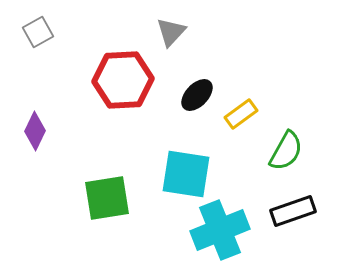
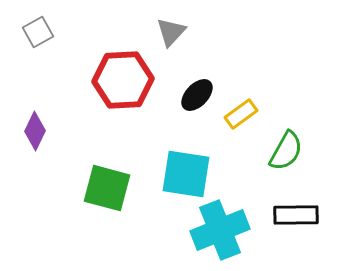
green square: moved 10 px up; rotated 24 degrees clockwise
black rectangle: moved 3 px right, 4 px down; rotated 18 degrees clockwise
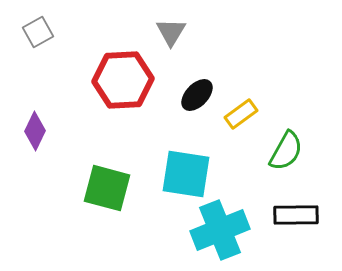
gray triangle: rotated 12 degrees counterclockwise
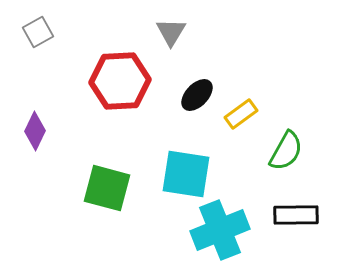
red hexagon: moved 3 px left, 1 px down
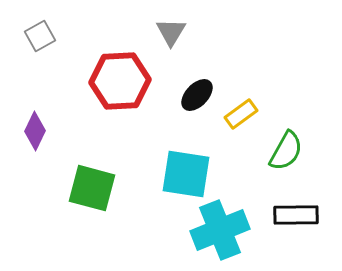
gray square: moved 2 px right, 4 px down
green square: moved 15 px left
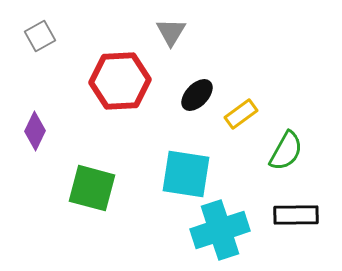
cyan cross: rotated 4 degrees clockwise
